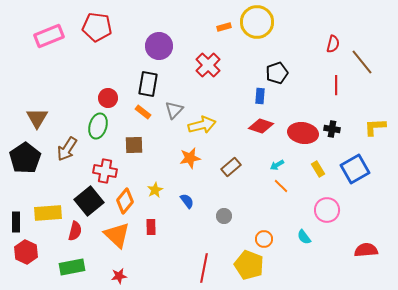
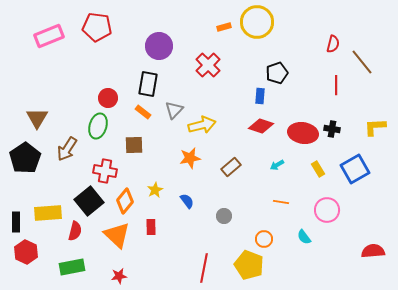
orange line at (281, 186): moved 16 px down; rotated 35 degrees counterclockwise
red semicircle at (366, 250): moved 7 px right, 1 px down
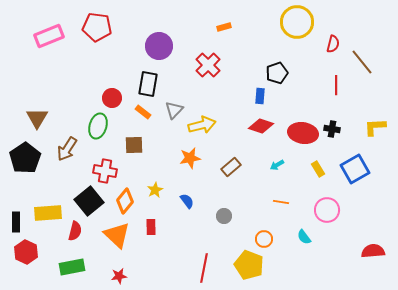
yellow circle at (257, 22): moved 40 px right
red circle at (108, 98): moved 4 px right
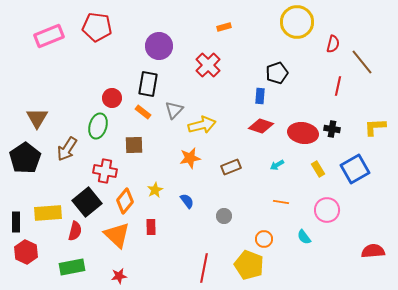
red line at (336, 85): moved 2 px right, 1 px down; rotated 12 degrees clockwise
brown rectangle at (231, 167): rotated 18 degrees clockwise
black square at (89, 201): moved 2 px left, 1 px down
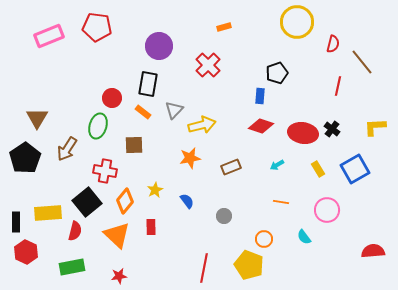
black cross at (332, 129): rotated 28 degrees clockwise
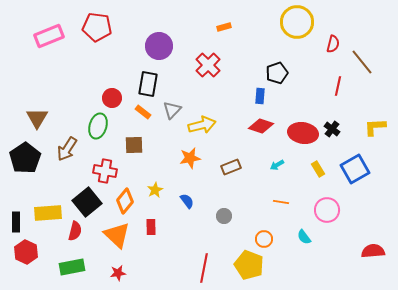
gray triangle at (174, 110): moved 2 px left
red star at (119, 276): moved 1 px left, 3 px up
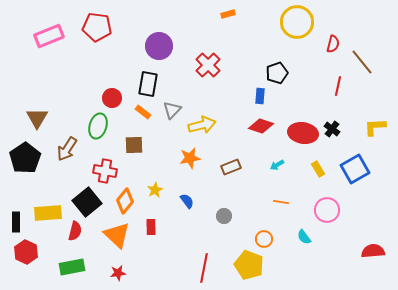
orange rectangle at (224, 27): moved 4 px right, 13 px up
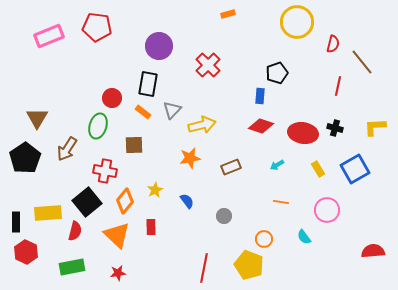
black cross at (332, 129): moved 3 px right, 1 px up; rotated 21 degrees counterclockwise
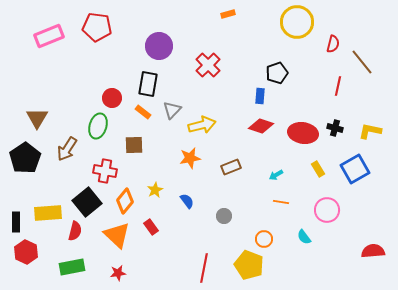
yellow L-shape at (375, 127): moved 5 px left, 4 px down; rotated 15 degrees clockwise
cyan arrow at (277, 165): moved 1 px left, 10 px down
red rectangle at (151, 227): rotated 35 degrees counterclockwise
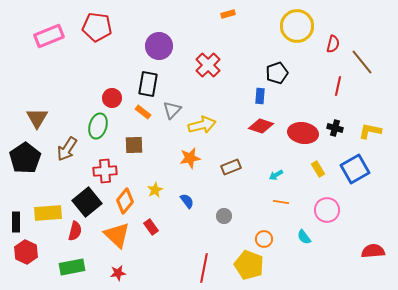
yellow circle at (297, 22): moved 4 px down
red cross at (105, 171): rotated 15 degrees counterclockwise
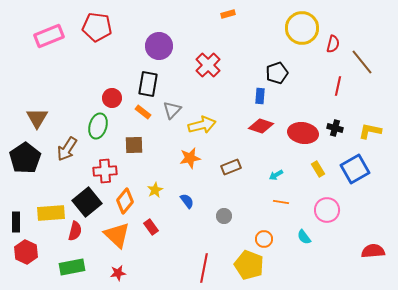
yellow circle at (297, 26): moved 5 px right, 2 px down
yellow rectangle at (48, 213): moved 3 px right
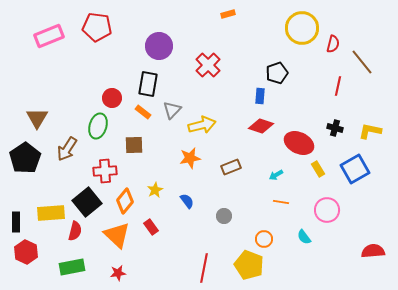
red ellipse at (303, 133): moved 4 px left, 10 px down; rotated 16 degrees clockwise
